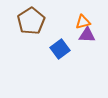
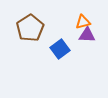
brown pentagon: moved 1 px left, 7 px down
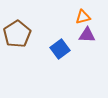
orange triangle: moved 5 px up
brown pentagon: moved 13 px left, 6 px down
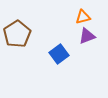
purple triangle: moved 1 px down; rotated 24 degrees counterclockwise
blue square: moved 1 px left, 5 px down
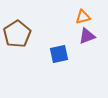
blue square: rotated 24 degrees clockwise
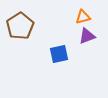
brown pentagon: moved 3 px right, 8 px up
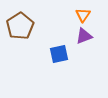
orange triangle: moved 2 px up; rotated 42 degrees counterclockwise
purple triangle: moved 3 px left
